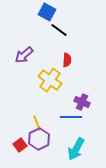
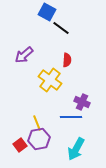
black line: moved 2 px right, 2 px up
purple hexagon: rotated 15 degrees clockwise
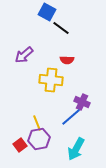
red semicircle: rotated 88 degrees clockwise
yellow cross: moved 1 px right; rotated 30 degrees counterclockwise
blue line: rotated 40 degrees counterclockwise
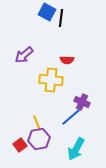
black line: moved 10 px up; rotated 60 degrees clockwise
